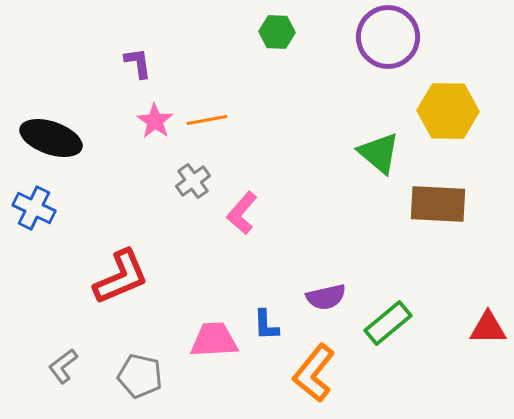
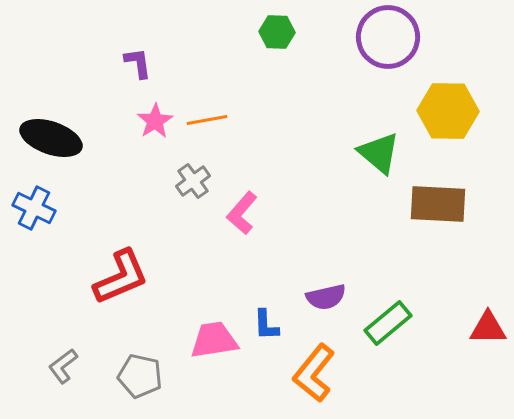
pink star: rotated 6 degrees clockwise
pink trapezoid: rotated 6 degrees counterclockwise
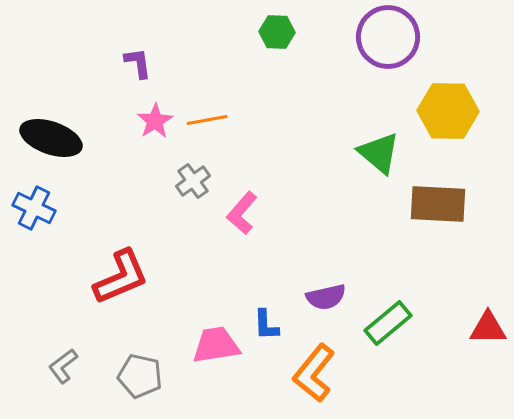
pink trapezoid: moved 2 px right, 5 px down
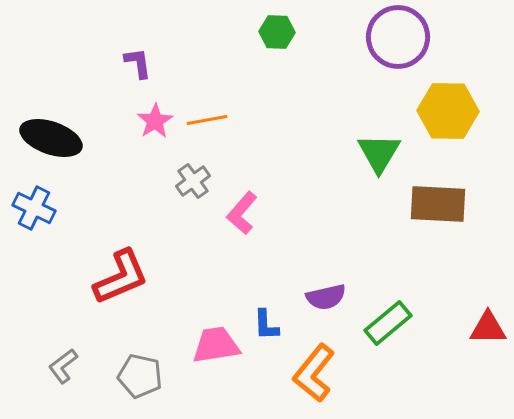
purple circle: moved 10 px right
green triangle: rotated 21 degrees clockwise
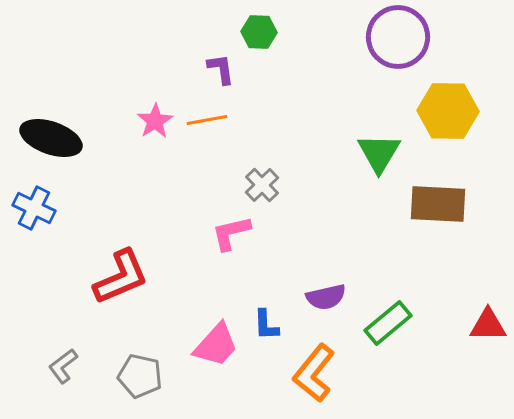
green hexagon: moved 18 px left
purple L-shape: moved 83 px right, 6 px down
gray cross: moved 69 px right, 4 px down; rotated 8 degrees counterclockwise
pink L-shape: moved 11 px left, 20 px down; rotated 36 degrees clockwise
red triangle: moved 3 px up
pink trapezoid: rotated 141 degrees clockwise
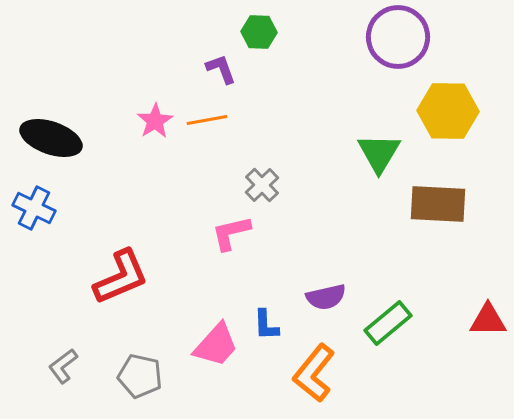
purple L-shape: rotated 12 degrees counterclockwise
red triangle: moved 5 px up
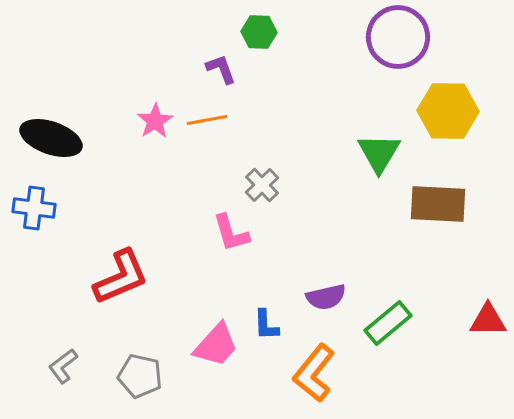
blue cross: rotated 18 degrees counterclockwise
pink L-shape: rotated 93 degrees counterclockwise
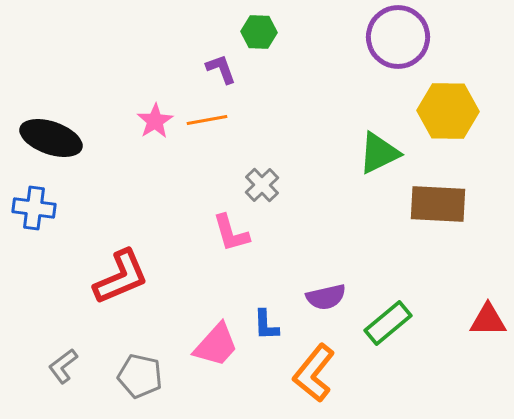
green triangle: rotated 33 degrees clockwise
